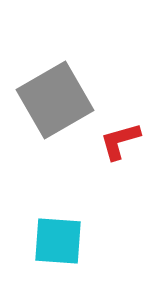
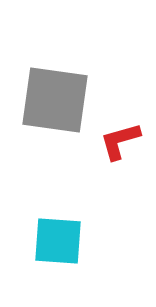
gray square: rotated 38 degrees clockwise
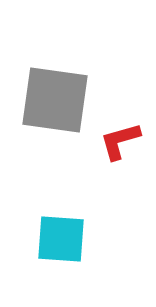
cyan square: moved 3 px right, 2 px up
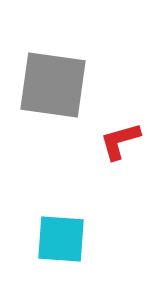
gray square: moved 2 px left, 15 px up
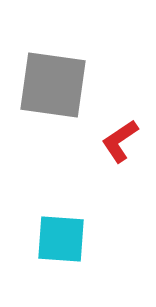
red L-shape: rotated 18 degrees counterclockwise
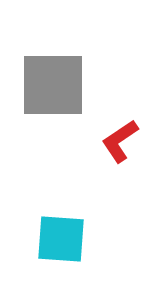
gray square: rotated 8 degrees counterclockwise
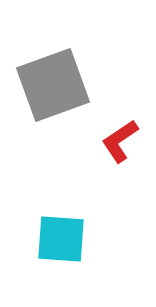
gray square: rotated 20 degrees counterclockwise
